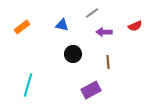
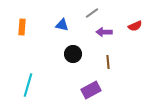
orange rectangle: rotated 49 degrees counterclockwise
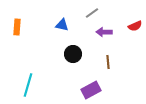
orange rectangle: moved 5 px left
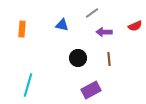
orange rectangle: moved 5 px right, 2 px down
black circle: moved 5 px right, 4 px down
brown line: moved 1 px right, 3 px up
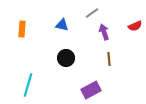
purple arrow: rotated 70 degrees clockwise
black circle: moved 12 px left
